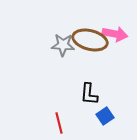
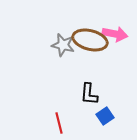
gray star: rotated 10 degrees clockwise
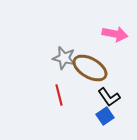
brown ellipse: moved 28 px down; rotated 16 degrees clockwise
gray star: moved 1 px right, 13 px down
black L-shape: moved 20 px right, 3 px down; rotated 40 degrees counterclockwise
red line: moved 28 px up
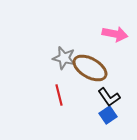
blue square: moved 3 px right, 1 px up
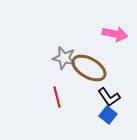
brown ellipse: moved 1 px left
red line: moved 2 px left, 2 px down
blue square: rotated 18 degrees counterclockwise
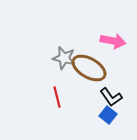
pink arrow: moved 2 px left, 7 px down
black L-shape: moved 2 px right
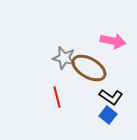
black L-shape: rotated 20 degrees counterclockwise
